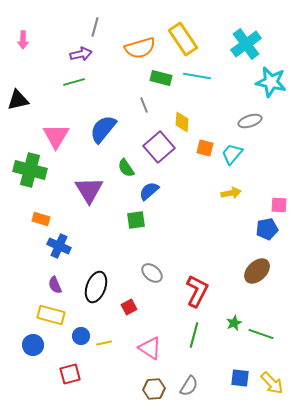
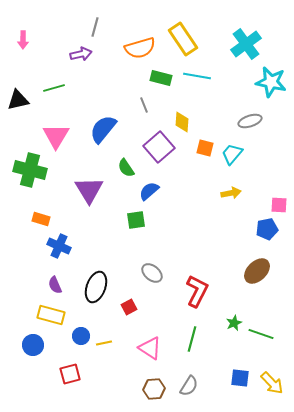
green line at (74, 82): moved 20 px left, 6 px down
green line at (194, 335): moved 2 px left, 4 px down
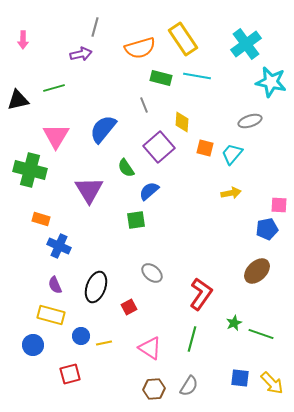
red L-shape at (197, 291): moved 4 px right, 3 px down; rotated 8 degrees clockwise
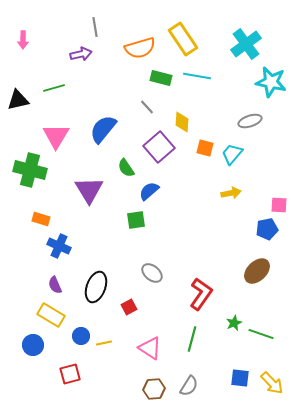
gray line at (95, 27): rotated 24 degrees counterclockwise
gray line at (144, 105): moved 3 px right, 2 px down; rotated 21 degrees counterclockwise
yellow rectangle at (51, 315): rotated 16 degrees clockwise
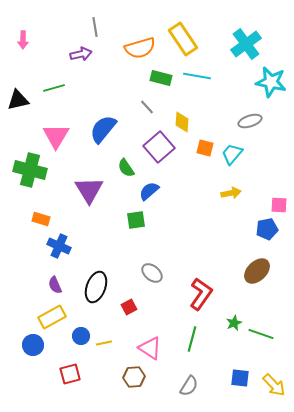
yellow rectangle at (51, 315): moved 1 px right, 2 px down; rotated 60 degrees counterclockwise
yellow arrow at (272, 383): moved 2 px right, 2 px down
brown hexagon at (154, 389): moved 20 px left, 12 px up
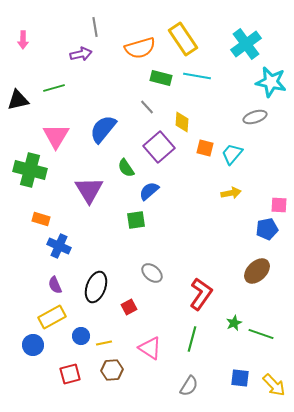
gray ellipse at (250, 121): moved 5 px right, 4 px up
brown hexagon at (134, 377): moved 22 px left, 7 px up
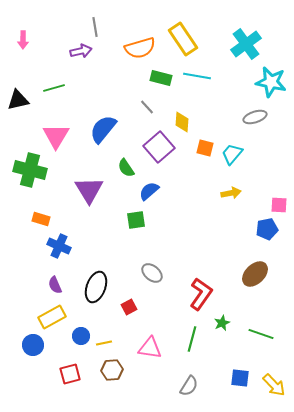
purple arrow at (81, 54): moved 3 px up
brown ellipse at (257, 271): moved 2 px left, 3 px down
green star at (234, 323): moved 12 px left
pink triangle at (150, 348): rotated 25 degrees counterclockwise
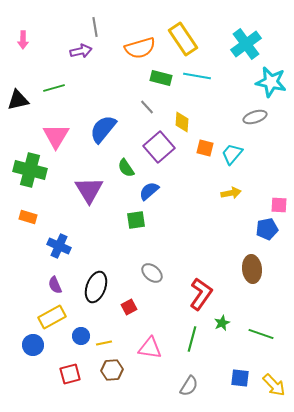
orange rectangle at (41, 219): moved 13 px left, 2 px up
brown ellipse at (255, 274): moved 3 px left, 5 px up; rotated 52 degrees counterclockwise
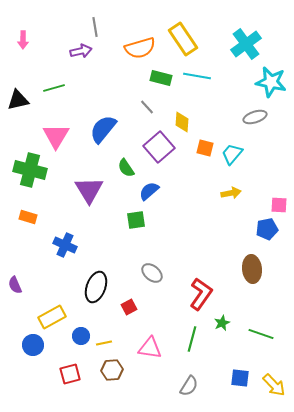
blue cross at (59, 246): moved 6 px right, 1 px up
purple semicircle at (55, 285): moved 40 px left
